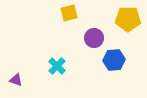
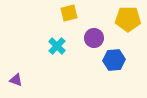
cyan cross: moved 20 px up
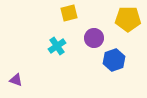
cyan cross: rotated 12 degrees clockwise
blue hexagon: rotated 15 degrees counterclockwise
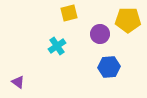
yellow pentagon: moved 1 px down
purple circle: moved 6 px right, 4 px up
blue hexagon: moved 5 px left, 7 px down; rotated 15 degrees clockwise
purple triangle: moved 2 px right, 2 px down; rotated 16 degrees clockwise
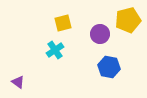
yellow square: moved 6 px left, 10 px down
yellow pentagon: rotated 15 degrees counterclockwise
cyan cross: moved 2 px left, 4 px down
blue hexagon: rotated 15 degrees clockwise
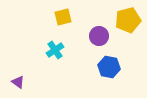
yellow square: moved 6 px up
purple circle: moved 1 px left, 2 px down
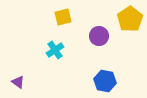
yellow pentagon: moved 2 px right, 1 px up; rotated 20 degrees counterclockwise
blue hexagon: moved 4 px left, 14 px down
